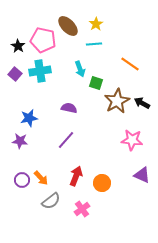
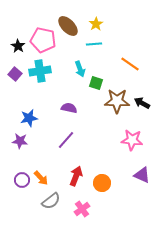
brown star: rotated 30 degrees clockwise
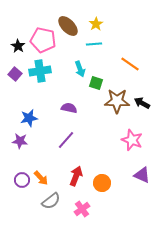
pink star: rotated 15 degrees clockwise
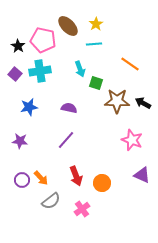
black arrow: moved 1 px right
blue star: moved 11 px up
red arrow: rotated 138 degrees clockwise
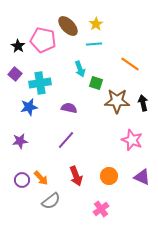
cyan cross: moved 12 px down
black arrow: rotated 49 degrees clockwise
purple star: rotated 14 degrees counterclockwise
purple triangle: moved 2 px down
orange circle: moved 7 px right, 7 px up
pink cross: moved 19 px right
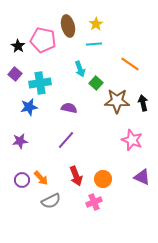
brown ellipse: rotated 30 degrees clockwise
green square: rotated 24 degrees clockwise
orange circle: moved 6 px left, 3 px down
gray semicircle: rotated 12 degrees clockwise
pink cross: moved 7 px left, 7 px up; rotated 14 degrees clockwise
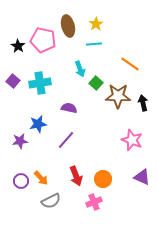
purple square: moved 2 px left, 7 px down
brown star: moved 1 px right, 5 px up
blue star: moved 9 px right, 17 px down
purple circle: moved 1 px left, 1 px down
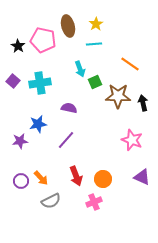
green square: moved 1 px left, 1 px up; rotated 24 degrees clockwise
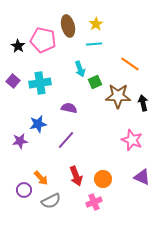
purple circle: moved 3 px right, 9 px down
